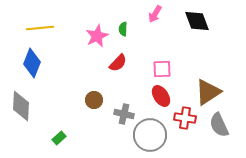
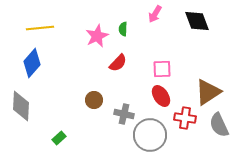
blue diamond: rotated 20 degrees clockwise
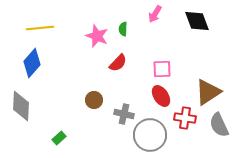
pink star: rotated 25 degrees counterclockwise
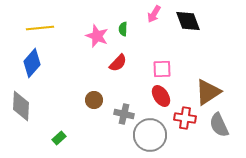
pink arrow: moved 1 px left
black diamond: moved 9 px left
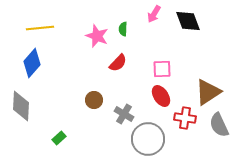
gray cross: rotated 18 degrees clockwise
gray circle: moved 2 px left, 4 px down
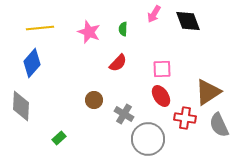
pink star: moved 8 px left, 4 px up
